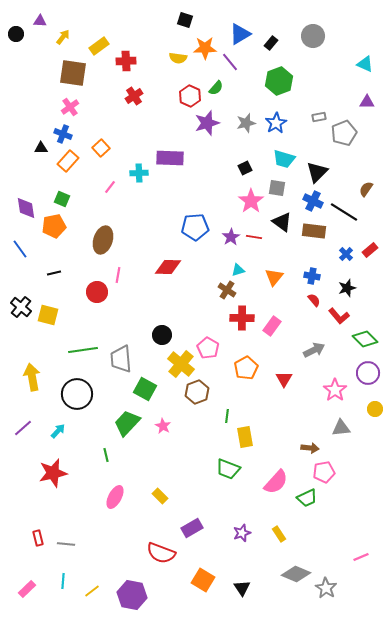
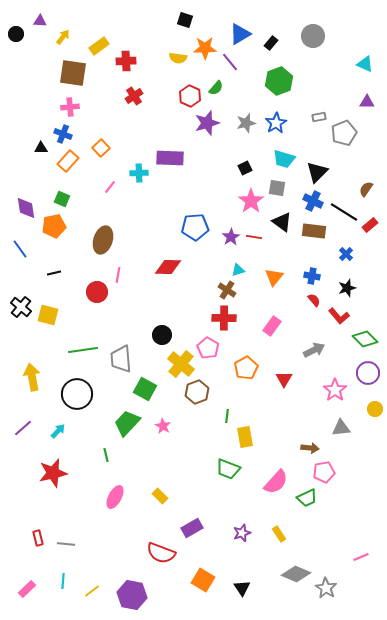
pink cross at (70, 107): rotated 30 degrees clockwise
red rectangle at (370, 250): moved 25 px up
red cross at (242, 318): moved 18 px left
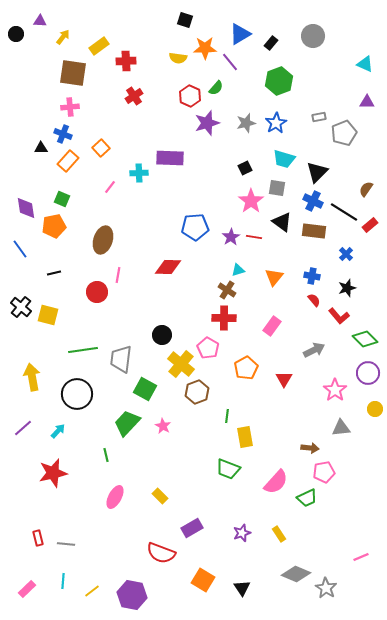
gray trapezoid at (121, 359): rotated 12 degrees clockwise
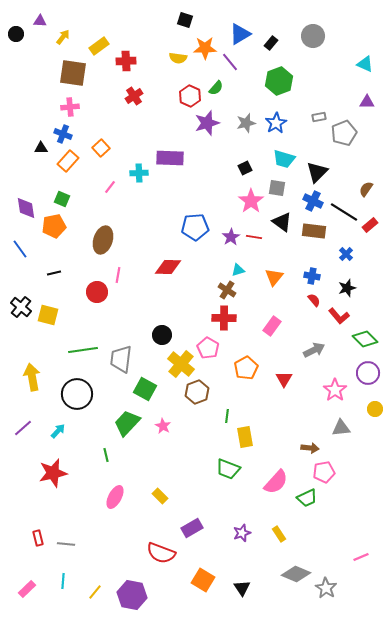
yellow line at (92, 591): moved 3 px right, 1 px down; rotated 14 degrees counterclockwise
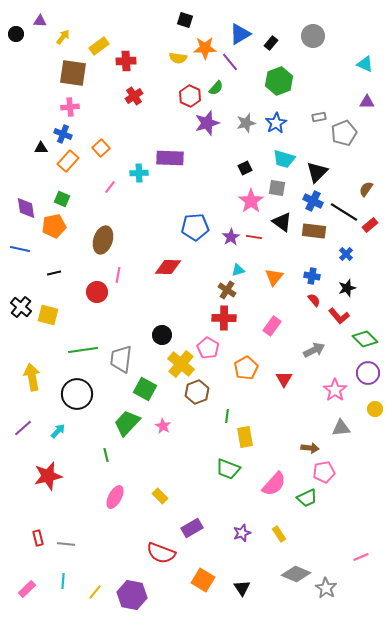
blue line at (20, 249): rotated 42 degrees counterclockwise
red star at (53, 473): moved 5 px left, 3 px down
pink semicircle at (276, 482): moved 2 px left, 2 px down
